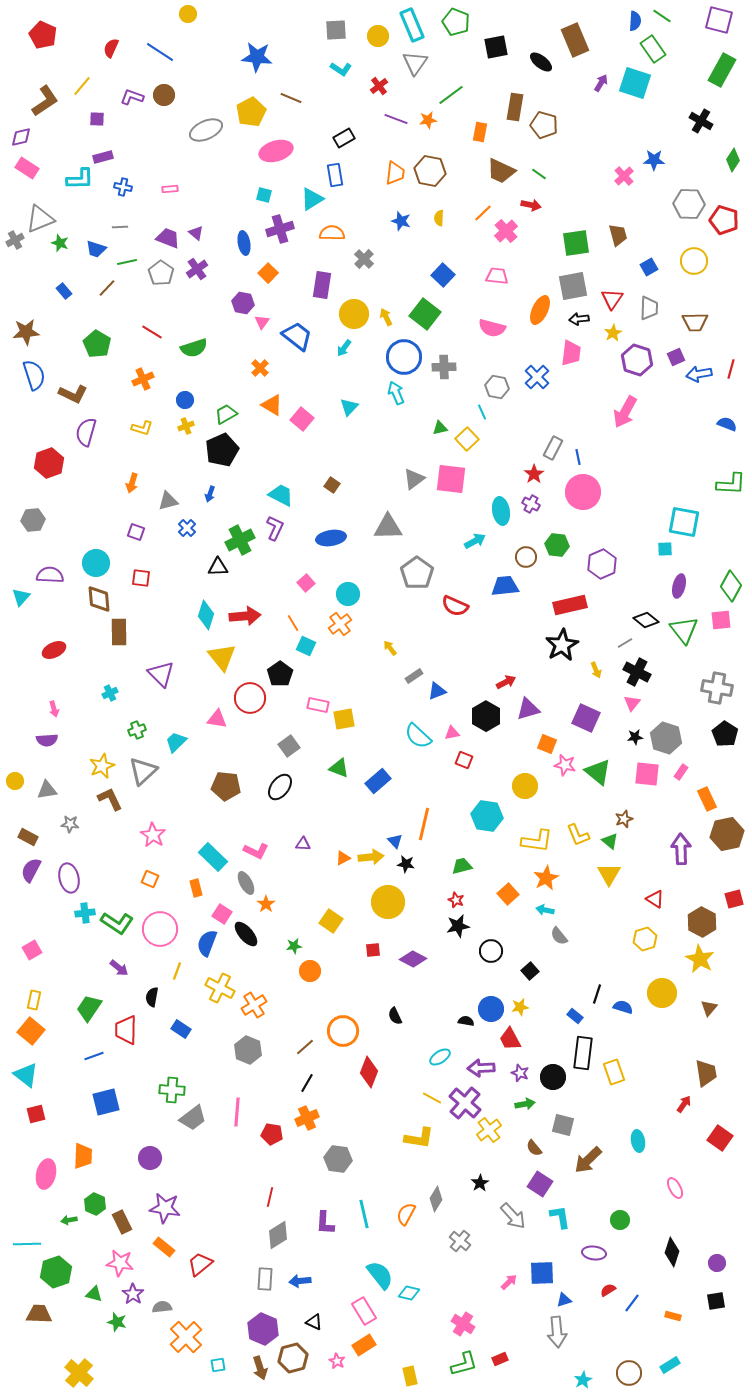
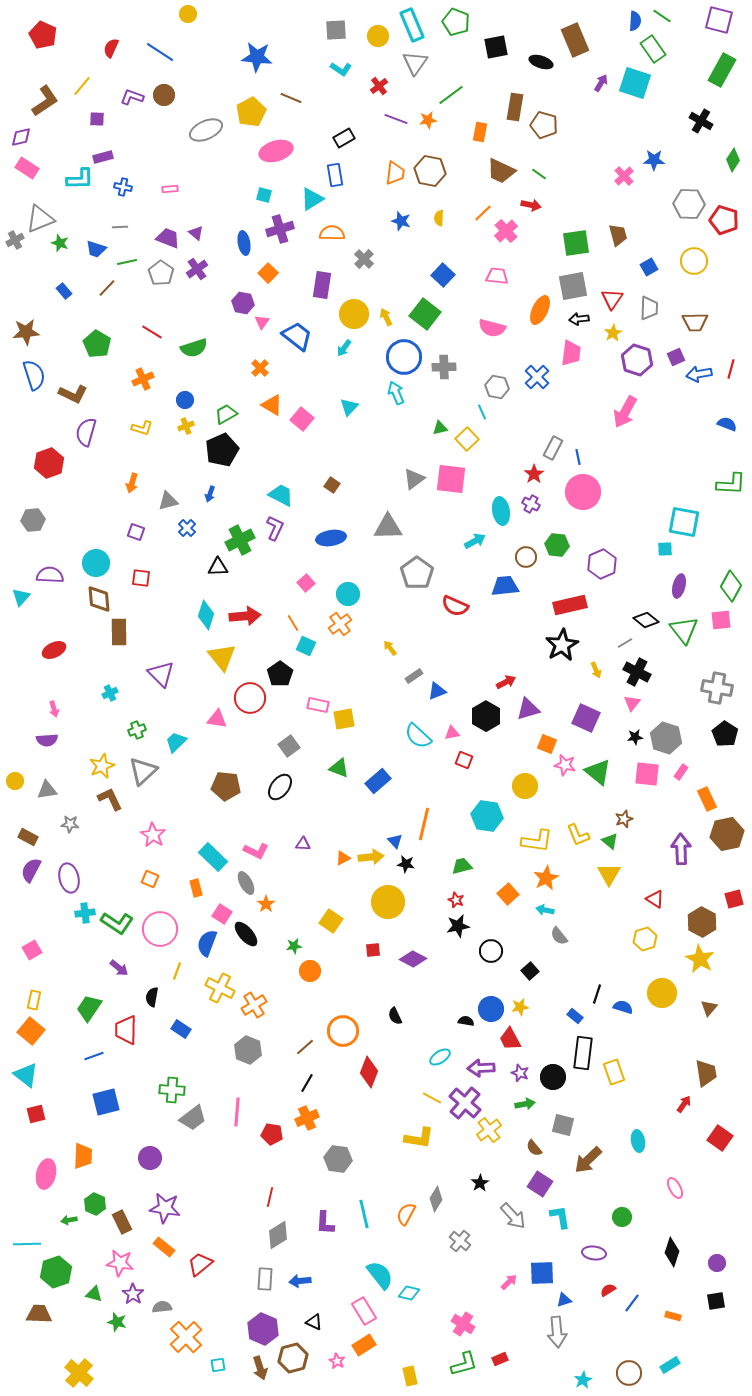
black ellipse at (541, 62): rotated 20 degrees counterclockwise
green circle at (620, 1220): moved 2 px right, 3 px up
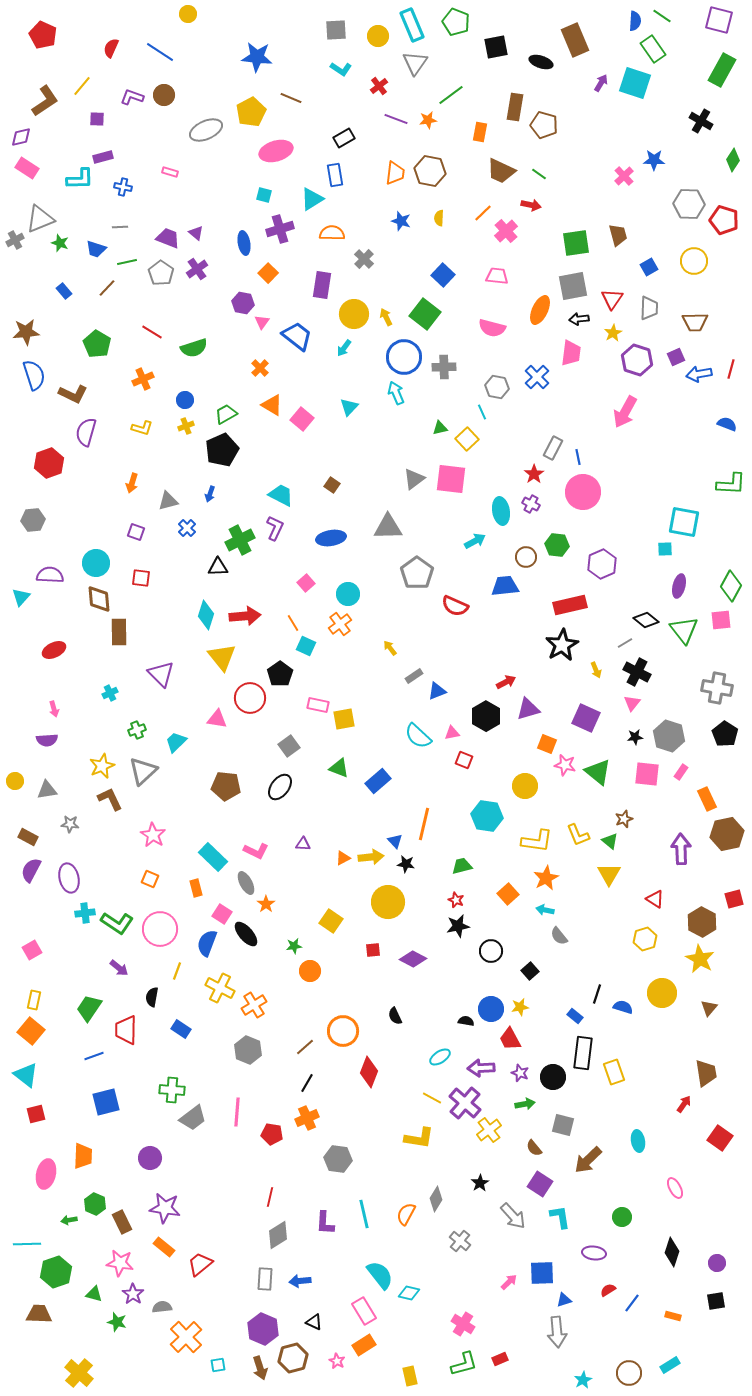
pink rectangle at (170, 189): moved 17 px up; rotated 21 degrees clockwise
gray hexagon at (666, 738): moved 3 px right, 2 px up
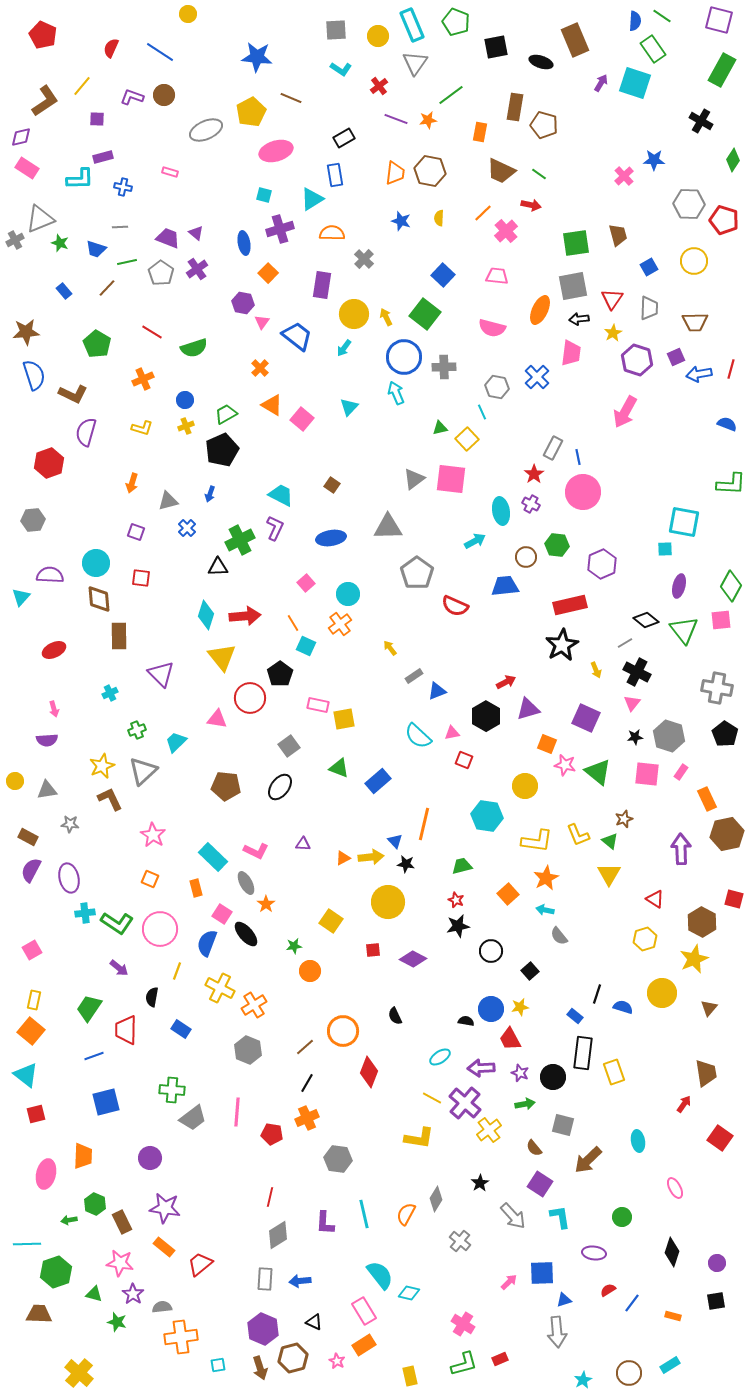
brown rectangle at (119, 632): moved 4 px down
red square at (734, 899): rotated 30 degrees clockwise
yellow star at (700, 959): moved 6 px left; rotated 20 degrees clockwise
orange cross at (186, 1337): moved 5 px left; rotated 36 degrees clockwise
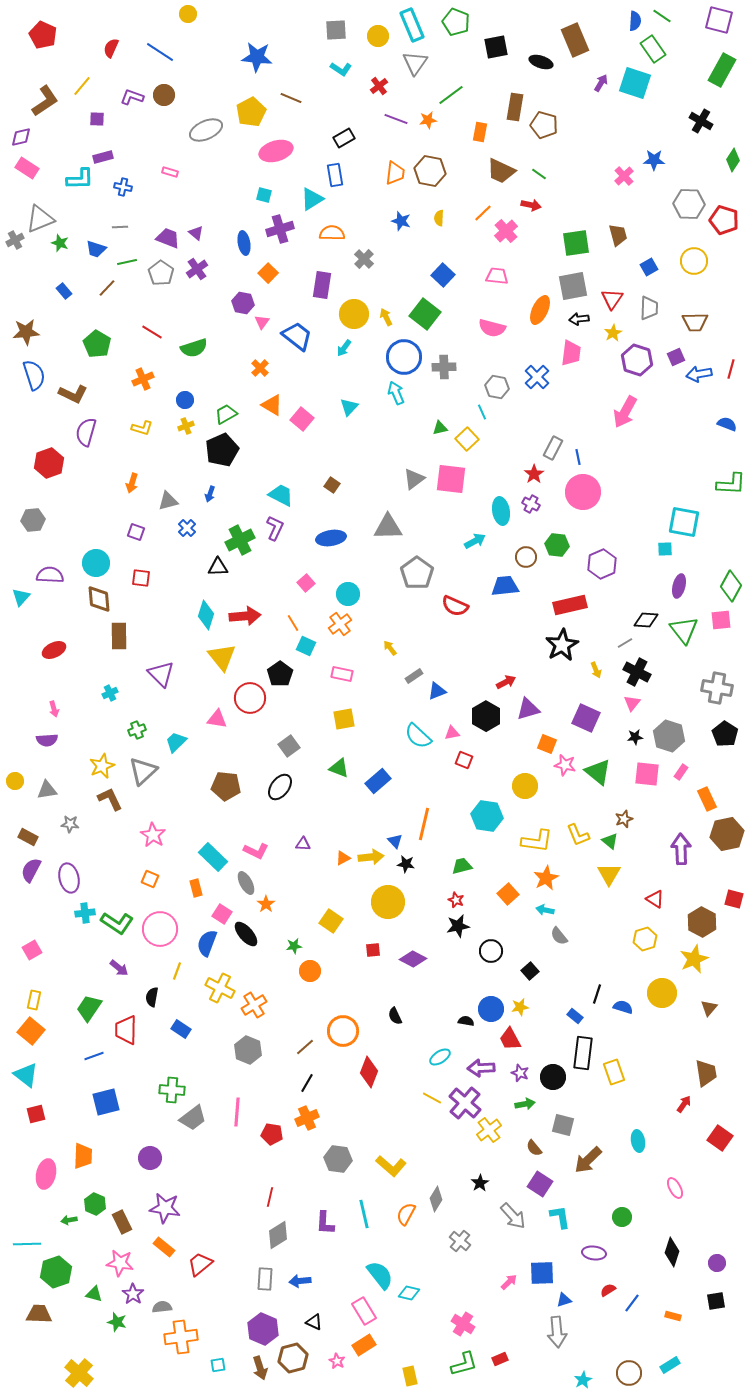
black diamond at (646, 620): rotated 35 degrees counterclockwise
pink rectangle at (318, 705): moved 24 px right, 31 px up
yellow L-shape at (419, 1138): moved 28 px left, 28 px down; rotated 32 degrees clockwise
